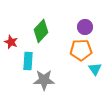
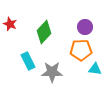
green diamond: moved 3 px right, 1 px down
red star: moved 1 px left, 18 px up
cyan rectangle: rotated 30 degrees counterclockwise
cyan triangle: rotated 48 degrees counterclockwise
gray star: moved 8 px right, 8 px up
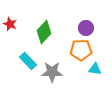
purple circle: moved 1 px right, 1 px down
cyan rectangle: rotated 18 degrees counterclockwise
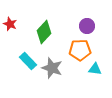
purple circle: moved 1 px right, 2 px up
orange pentagon: moved 1 px left
gray star: moved 4 px up; rotated 20 degrees clockwise
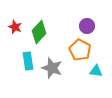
red star: moved 5 px right, 3 px down
green diamond: moved 5 px left
orange pentagon: rotated 30 degrees clockwise
cyan rectangle: rotated 36 degrees clockwise
cyan triangle: moved 1 px right, 2 px down
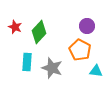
cyan rectangle: moved 1 px left, 1 px down; rotated 12 degrees clockwise
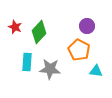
orange pentagon: moved 1 px left
gray star: moved 2 px left, 1 px down; rotated 15 degrees counterclockwise
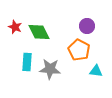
green diamond: rotated 70 degrees counterclockwise
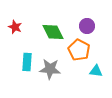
green diamond: moved 14 px right
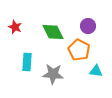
purple circle: moved 1 px right
gray star: moved 3 px right, 5 px down
